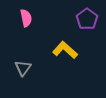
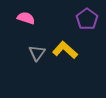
pink semicircle: rotated 60 degrees counterclockwise
gray triangle: moved 14 px right, 15 px up
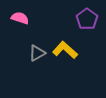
pink semicircle: moved 6 px left
gray triangle: rotated 24 degrees clockwise
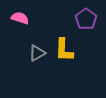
purple pentagon: moved 1 px left
yellow L-shape: moved 1 px left; rotated 130 degrees counterclockwise
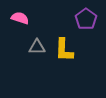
gray triangle: moved 6 px up; rotated 30 degrees clockwise
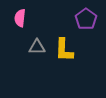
pink semicircle: rotated 102 degrees counterclockwise
